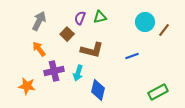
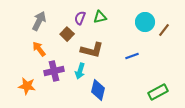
cyan arrow: moved 2 px right, 2 px up
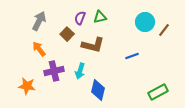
brown L-shape: moved 1 px right, 5 px up
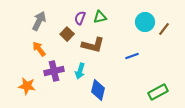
brown line: moved 1 px up
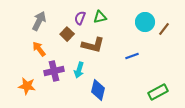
cyan arrow: moved 1 px left, 1 px up
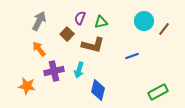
green triangle: moved 1 px right, 5 px down
cyan circle: moved 1 px left, 1 px up
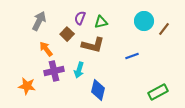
orange arrow: moved 7 px right
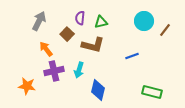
purple semicircle: rotated 16 degrees counterclockwise
brown line: moved 1 px right, 1 px down
green rectangle: moved 6 px left; rotated 42 degrees clockwise
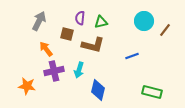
brown square: rotated 32 degrees counterclockwise
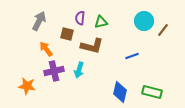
brown line: moved 2 px left
brown L-shape: moved 1 px left, 1 px down
blue diamond: moved 22 px right, 2 px down
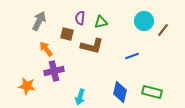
cyan arrow: moved 1 px right, 27 px down
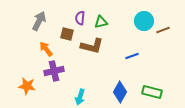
brown line: rotated 32 degrees clockwise
blue diamond: rotated 15 degrees clockwise
